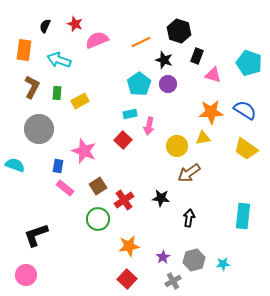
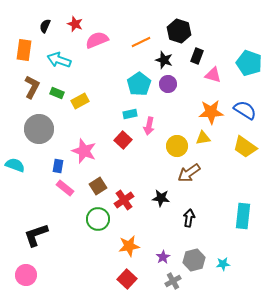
green rectangle at (57, 93): rotated 72 degrees counterclockwise
yellow trapezoid at (246, 149): moved 1 px left, 2 px up
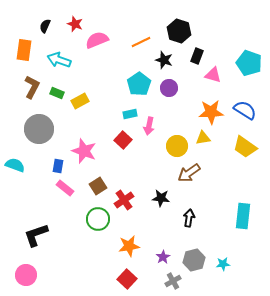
purple circle at (168, 84): moved 1 px right, 4 px down
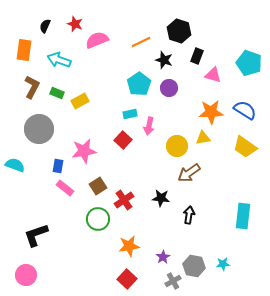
pink star at (84, 151): rotated 30 degrees counterclockwise
black arrow at (189, 218): moved 3 px up
gray hexagon at (194, 260): moved 6 px down; rotated 25 degrees clockwise
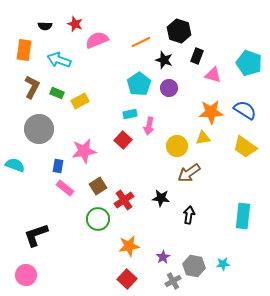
black semicircle at (45, 26): rotated 112 degrees counterclockwise
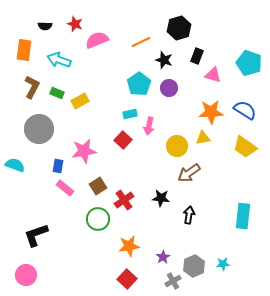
black hexagon at (179, 31): moved 3 px up; rotated 25 degrees clockwise
gray hexagon at (194, 266): rotated 25 degrees clockwise
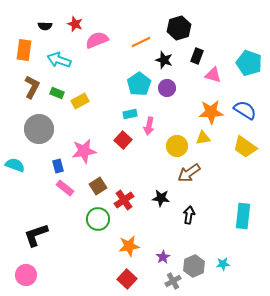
purple circle at (169, 88): moved 2 px left
blue rectangle at (58, 166): rotated 24 degrees counterclockwise
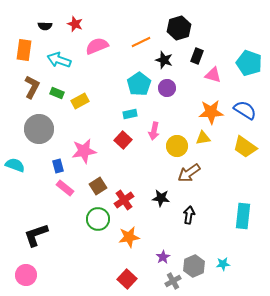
pink semicircle at (97, 40): moved 6 px down
pink arrow at (149, 126): moved 5 px right, 5 px down
orange star at (129, 246): moved 9 px up
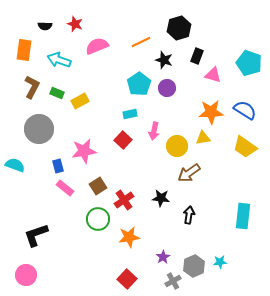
cyan star at (223, 264): moved 3 px left, 2 px up
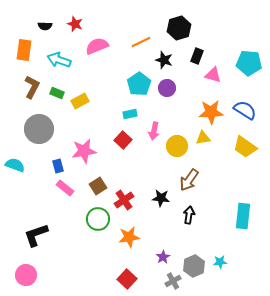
cyan pentagon at (249, 63): rotated 15 degrees counterclockwise
brown arrow at (189, 173): moved 7 px down; rotated 20 degrees counterclockwise
